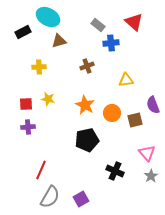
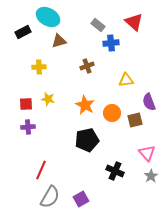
purple semicircle: moved 4 px left, 3 px up
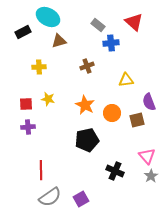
brown square: moved 2 px right
pink triangle: moved 3 px down
red line: rotated 24 degrees counterclockwise
gray semicircle: rotated 25 degrees clockwise
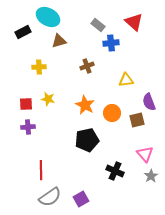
pink triangle: moved 2 px left, 2 px up
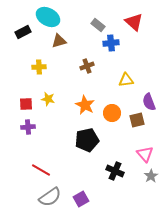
red line: rotated 60 degrees counterclockwise
